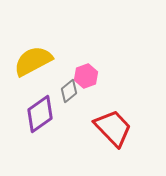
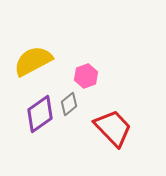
gray diamond: moved 13 px down
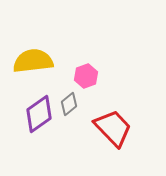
yellow semicircle: rotated 21 degrees clockwise
purple diamond: moved 1 px left
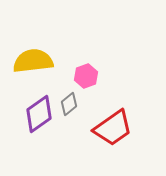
red trapezoid: rotated 99 degrees clockwise
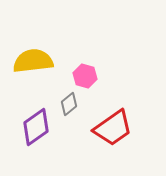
pink hexagon: moved 1 px left; rotated 25 degrees counterclockwise
purple diamond: moved 3 px left, 13 px down
